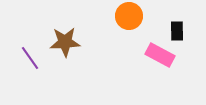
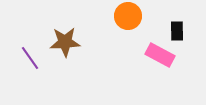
orange circle: moved 1 px left
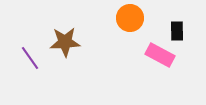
orange circle: moved 2 px right, 2 px down
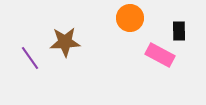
black rectangle: moved 2 px right
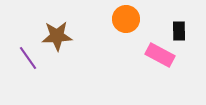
orange circle: moved 4 px left, 1 px down
brown star: moved 8 px left, 6 px up
purple line: moved 2 px left
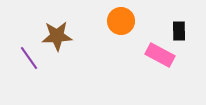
orange circle: moved 5 px left, 2 px down
purple line: moved 1 px right
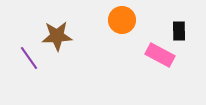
orange circle: moved 1 px right, 1 px up
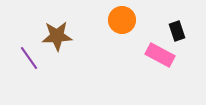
black rectangle: moved 2 px left; rotated 18 degrees counterclockwise
